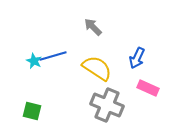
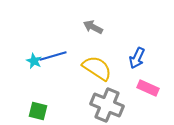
gray arrow: rotated 18 degrees counterclockwise
green square: moved 6 px right
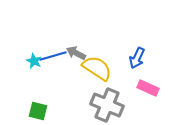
gray arrow: moved 17 px left, 26 px down
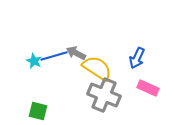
blue line: moved 1 px right
gray cross: moved 3 px left, 10 px up
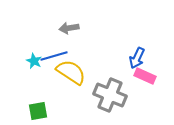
gray arrow: moved 7 px left, 25 px up; rotated 36 degrees counterclockwise
yellow semicircle: moved 26 px left, 4 px down
pink rectangle: moved 3 px left, 12 px up
gray cross: moved 6 px right
green square: rotated 24 degrees counterclockwise
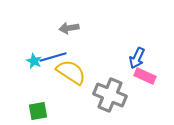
blue line: moved 1 px left, 1 px down
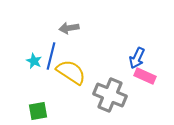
blue line: moved 2 px left, 1 px up; rotated 60 degrees counterclockwise
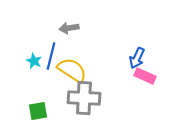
yellow semicircle: moved 1 px right, 2 px up
gray cross: moved 26 px left, 3 px down; rotated 20 degrees counterclockwise
